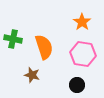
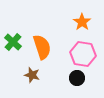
green cross: moved 3 px down; rotated 30 degrees clockwise
orange semicircle: moved 2 px left
black circle: moved 7 px up
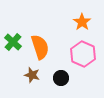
orange semicircle: moved 2 px left
pink hexagon: rotated 15 degrees clockwise
black circle: moved 16 px left
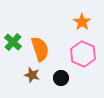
orange semicircle: moved 2 px down
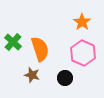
pink hexagon: moved 1 px up
black circle: moved 4 px right
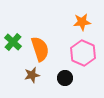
orange star: rotated 30 degrees clockwise
brown star: rotated 28 degrees counterclockwise
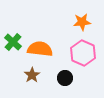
orange semicircle: rotated 65 degrees counterclockwise
brown star: rotated 21 degrees counterclockwise
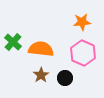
orange semicircle: moved 1 px right
brown star: moved 9 px right
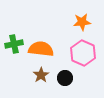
green cross: moved 1 px right, 2 px down; rotated 36 degrees clockwise
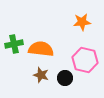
pink hexagon: moved 2 px right, 7 px down; rotated 10 degrees counterclockwise
brown star: rotated 21 degrees counterclockwise
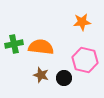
orange semicircle: moved 2 px up
black circle: moved 1 px left
